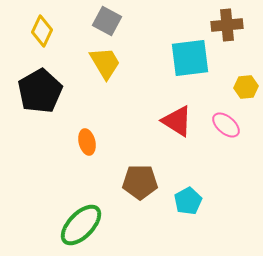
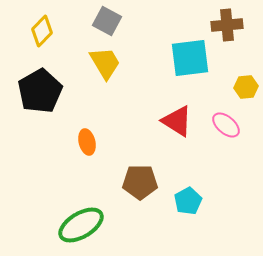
yellow diamond: rotated 20 degrees clockwise
green ellipse: rotated 15 degrees clockwise
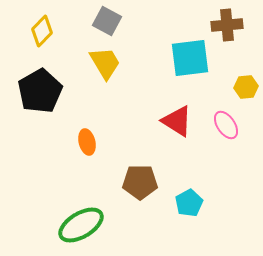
pink ellipse: rotated 16 degrees clockwise
cyan pentagon: moved 1 px right, 2 px down
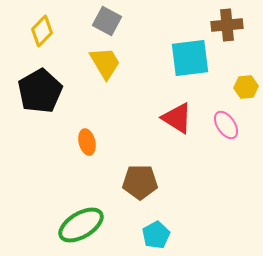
red triangle: moved 3 px up
cyan pentagon: moved 33 px left, 32 px down
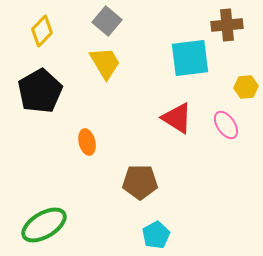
gray square: rotated 12 degrees clockwise
green ellipse: moved 37 px left
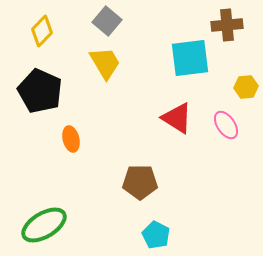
black pentagon: rotated 18 degrees counterclockwise
orange ellipse: moved 16 px left, 3 px up
cyan pentagon: rotated 16 degrees counterclockwise
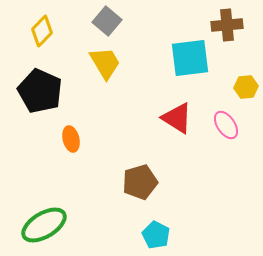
brown pentagon: rotated 16 degrees counterclockwise
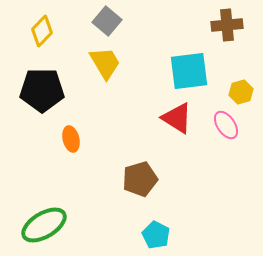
cyan square: moved 1 px left, 13 px down
yellow hexagon: moved 5 px left, 5 px down; rotated 10 degrees counterclockwise
black pentagon: moved 2 px right, 1 px up; rotated 24 degrees counterclockwise
brown pentagon: moved 3 px up
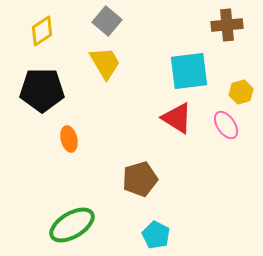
yellow diamond: rotated 12 degrees clockwise
orange ellipse: moved 2 px left
green ellipse: moved 28 px right
